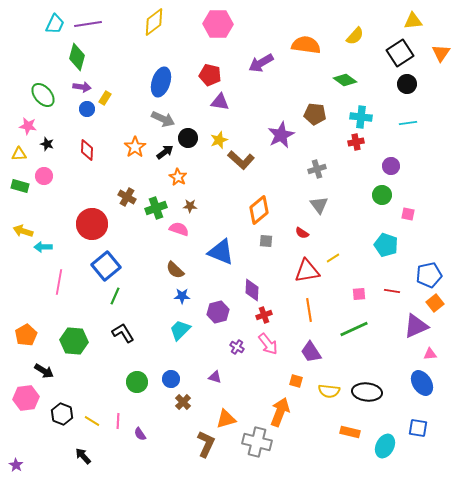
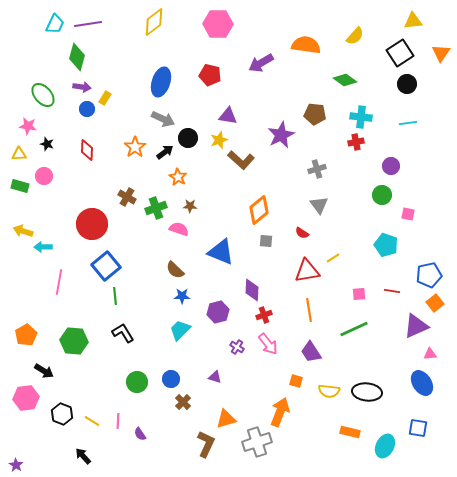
purple triangle at (220, 102): moved 8 px right, 14 px down
green line at (115, 296): rotated 30 degrees counterclockwise
gray cross at (257, 442): rotated 32 degrees counterclockwise
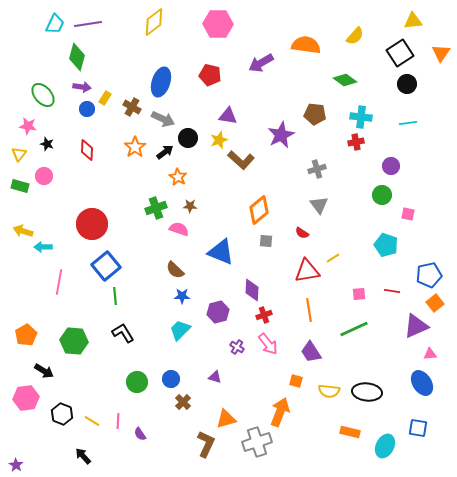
yellow triangle at (19, 154): rotated 49 degrees counterclockwise
brown cross at (127, 197): moved 5 px right, 90 px up
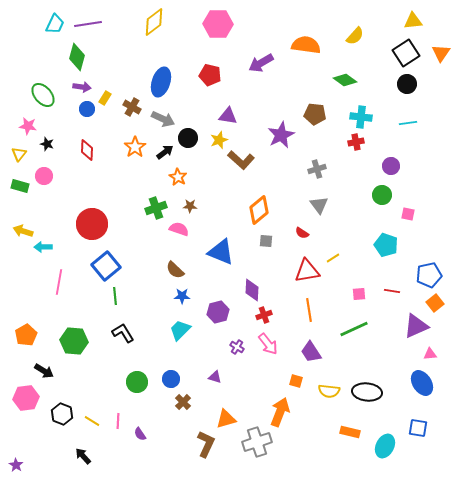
black square at (400, 53): moved 6 px right
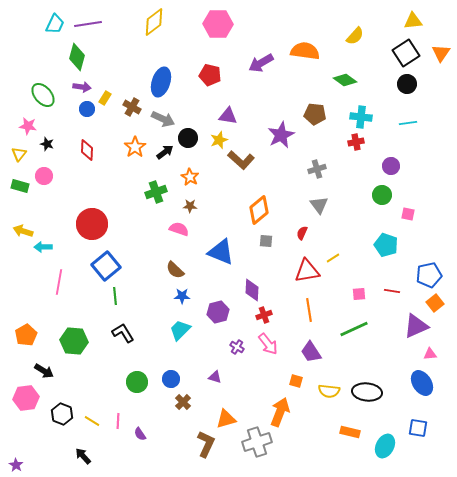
orange semicircle at (306, 45): moved 1 px left, 6 px down
orange star at (178, 177): moved 12 px right
green cross at (156, 208): moved 16 px up
red semicircle at (302, 233): rotated 80 degrees clockwise
